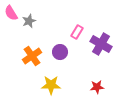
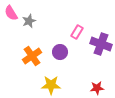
purple cross: rotated 10 degrees counterclockwise
red star: moved 1 px down
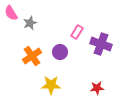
gray star: moved 1 px right, 2 px down
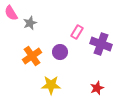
red star: rotated 16 degrees counterclockwise
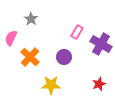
pink semicircle: moved 25 px down; rotated 56 degrees clockwise
gray star: moved 1 px right, 4 px up; rotated 16 degrees counterclockwise
purple cross: rotated 10 degrees clockwise
purple circle: moved 4 px right, 5 px down
orange cross: moved 2 px left, 1 px down; rotated 12 degrees counterclockwise
red star: moved 2 px right, 4 px up
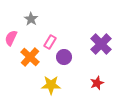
pink rectangle: moved 27 px left, 10 px down
purple cross: rotated 15 degrees clockwise
red star: moved 2 px left, 1 px up
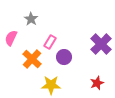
orange cross: moved 2 px right, 2 px down
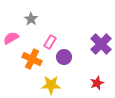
pink semicircle: rotated 35 degrees clockwise
orange cross: rotated 18 degrees counterclockwise
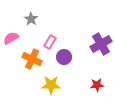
purple cross: rotated 15 degrees clockwise
red star: moved 2 px down; rotated 16 degrees clockwise
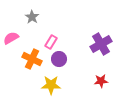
gray star: moved 1 px right, 2 px up
pink rectangle: moved 1 px right
purple circle: moved 5 px left, 2 px down
red star: moved 4 px right, 4 px up
